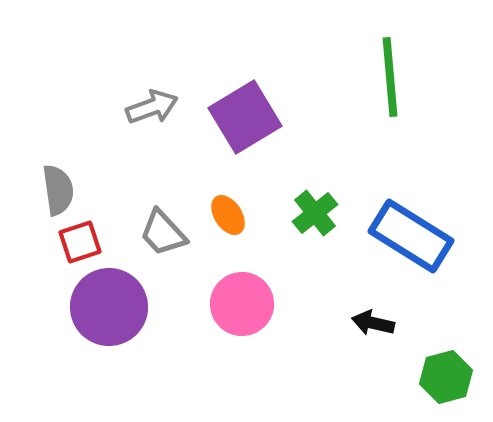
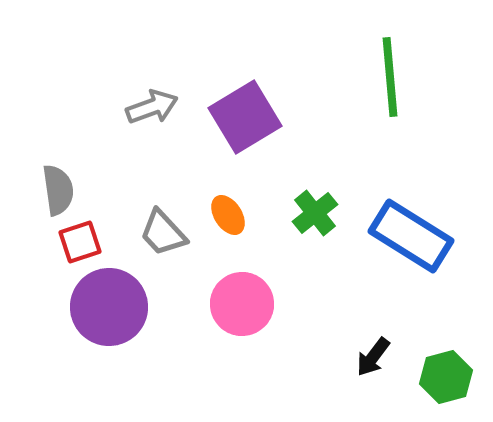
black arrow: moved 34 px down; rotated 66 degrees counterclockwise
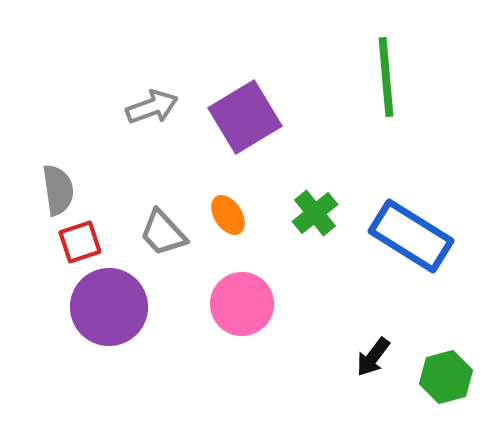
green line: moved 4 px left
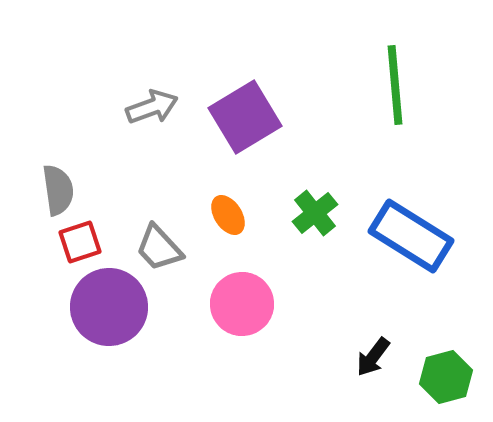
green line: moved 9 px right, 8 px down
gray trapezoid: moved 4 px left, 15 px down
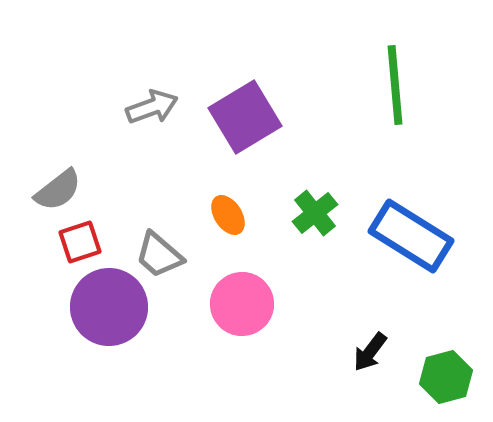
gray semicircle: rotated 60 degrees clockwise
gray trapezoid: moved 7 px down; rotated 6 degrees counterclockwise
black arrow: moved 3 px left, 5 px up
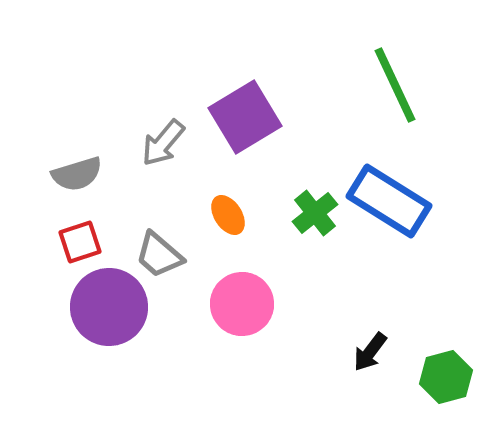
green line: rotated 20 degrees counterclockwise
gray arrow: moved 11 px right, 36 px down; rotated 150 degrees clockwise
gray semicircle: moved 19 px right, 16 px up; rotated 21 degrees clockwise
blue rectangle: moved 22 px left, 35 px up
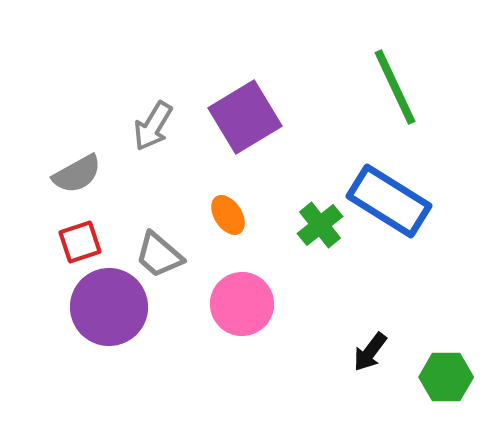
green line: moved 2 px down
gray arrow: moved 10 px left, 17 px up; rotated 9 degrees counterclockwise
gray semicircle: rotated 12 degrees counterclockwise
green cross: moved 5 px right, 12 px down
green hexagon: rotated 15 degrees clockwise
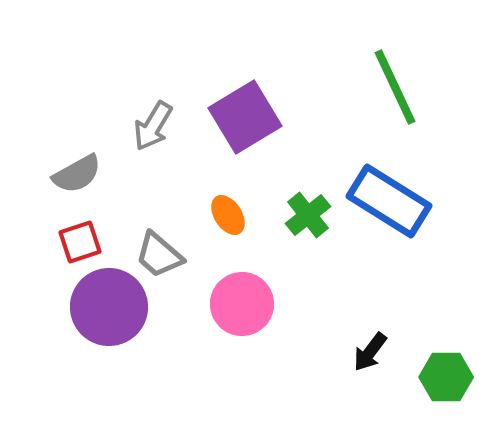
green cross: moved 12 px left, 10 px up
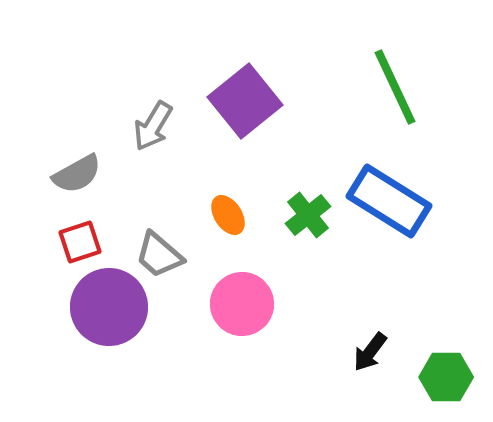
purple square: moved 16 px up; rotated 8 degrees counterclockwise
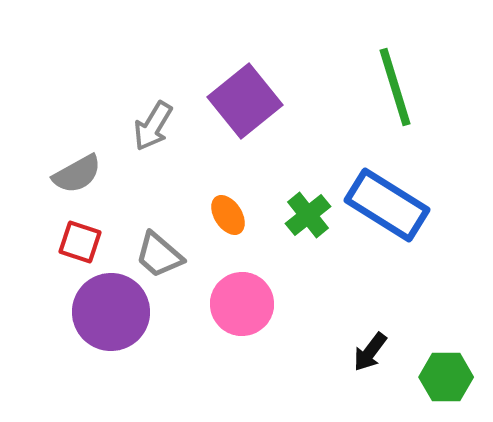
green line: rotated 8 degrees clockwise
blue rectangle: moved 2 px left, 4 px down
red square: rotated 36 degrees clockwise
purple circle: moved 2 px right, 5 px down
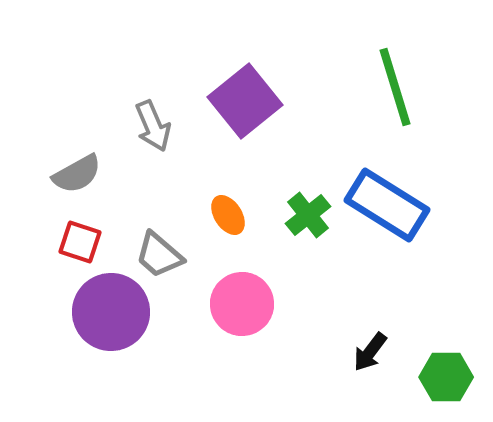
gray arrow: rotated 54 degrees counterclockwise
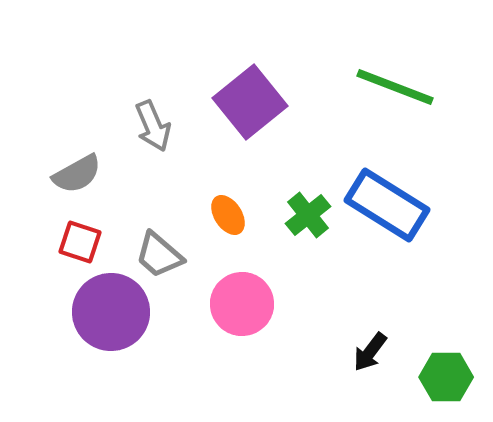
green line: rotated 52 degrees counterclockwise
purple square: moved 5 px right, 1 px down
